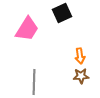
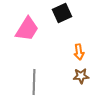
orange arrow: moved 1 px left, 4 px up
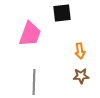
black square: rotated 18 degrees clockwise
pink trapezoid: moved 3 px right, 5 px down; rotated 12 degrees counterclockwise
orange arrow: moved 1 px right, 1 px up
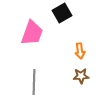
black square: rotated 24 degrees counterclockwise
pink trapezoid: moved 2 px right, 1 px up
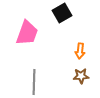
pink trapezoid: moved 5 px left
orange arrow: rotated 14 degrees clockwise
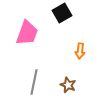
brown star: moved 13 px left, 9 px down; rotated 28 degrees clockwise
gray line: rotated 10 degrees clockwise
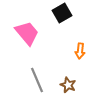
pink trapezoid: rotated 60 degrees counterclockwise
gray line: moved 3 px right, 2 px up; rotated 35 degrees counterclockwise
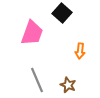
black square: rotated 18 degrees counterclockwise
pink trapezoid: moved 5 px right; rotated 60 degrees clockwise
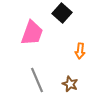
brown star: moved 2 px right, 1 px up
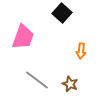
pink trapezoid: moved 9 px left, 4 px down
orange arrow: moved 1 px right
gray line: rotated 30 degrees counterclockwise
